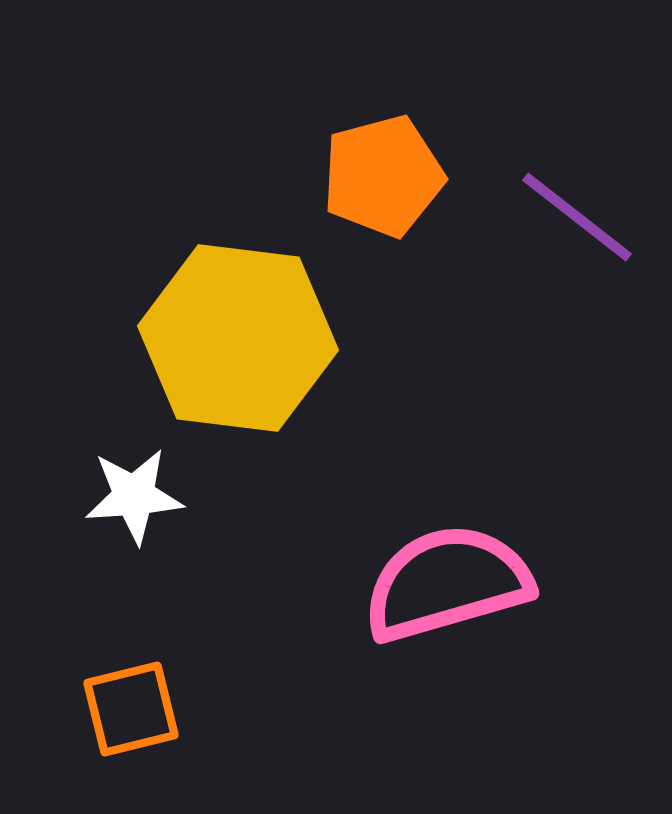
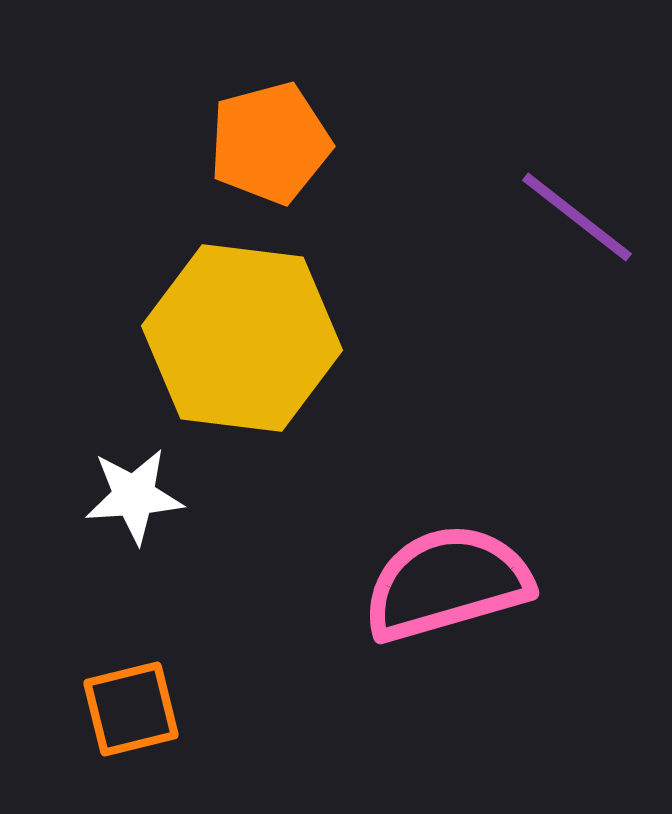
orange pentagon: moved 113 px left, 33 px up
yellow hexagon: moved 4 px right
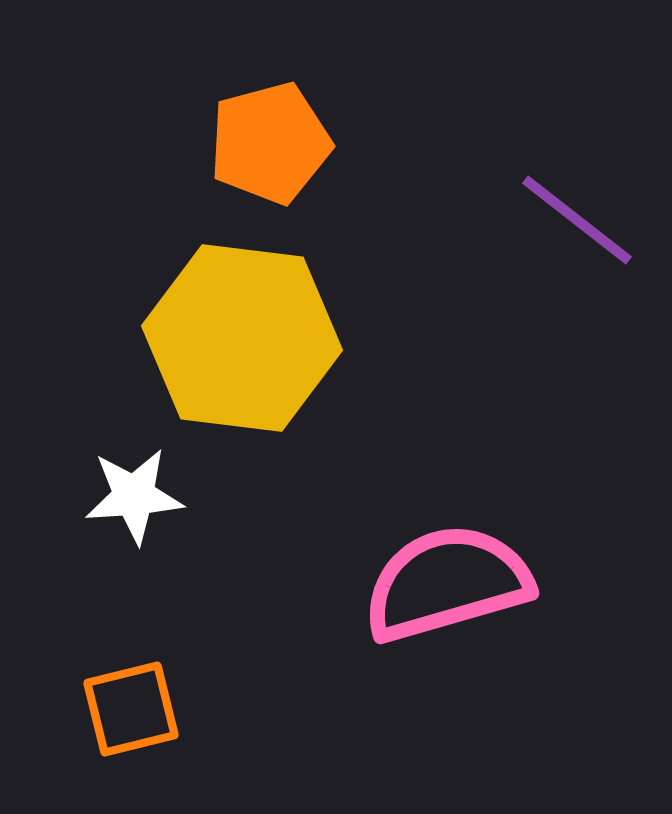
purple line: moved 3 px down
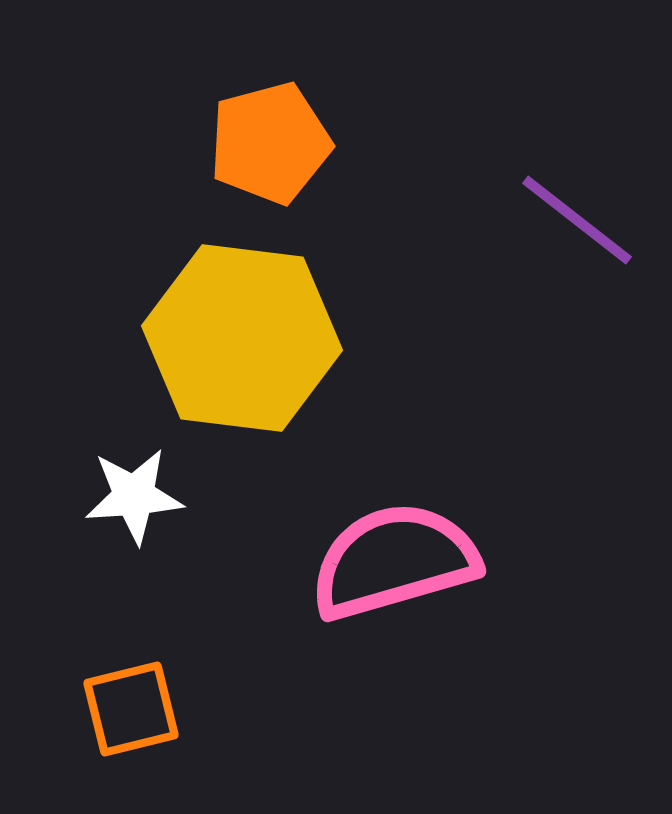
pink semicircle: moved 53 px left, 22 px up
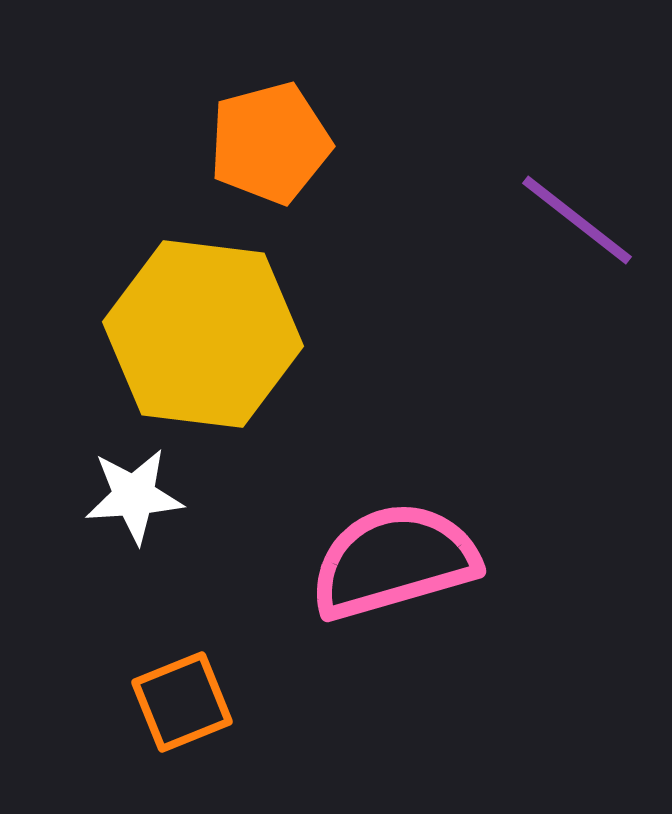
yellow hexagon: moved 39 px left, 4 px up
orange square: moved 51 px right, 7 px up; rotated 8 degrees counterclockwise
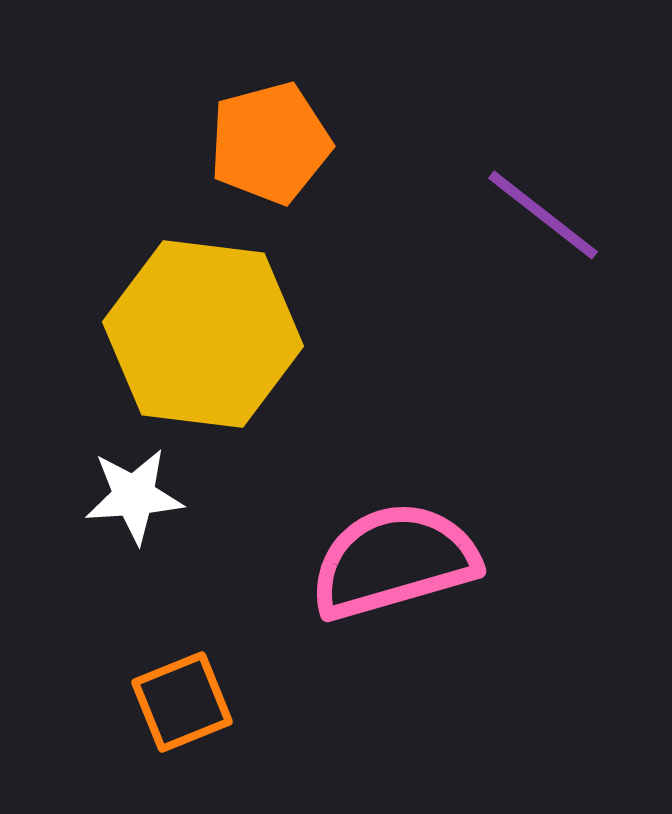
purple line: moved 34 px left, 5 px up
